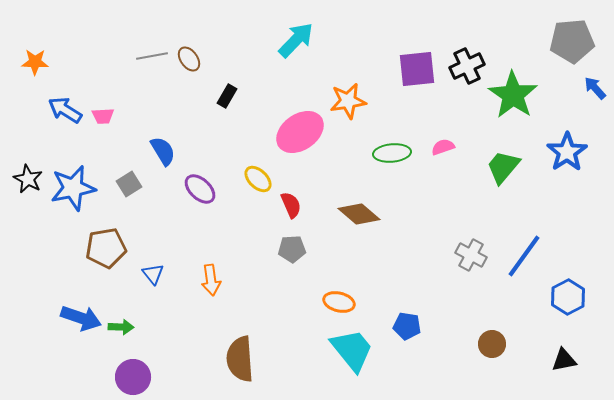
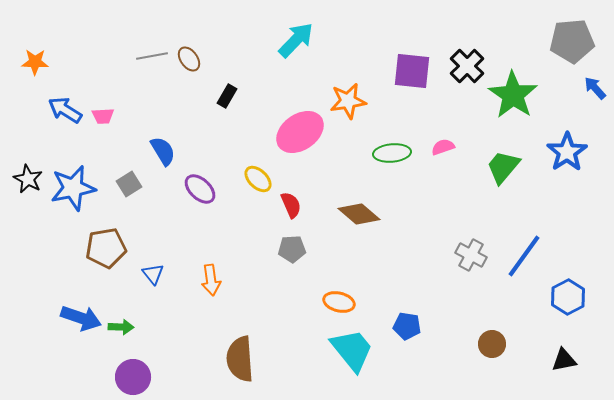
black cross at (467, 66): rotated 20 degrees counterclockwise
purple square at (417, 69): moved 5 px left, 2 px down; rotated 12 degrees clockwise
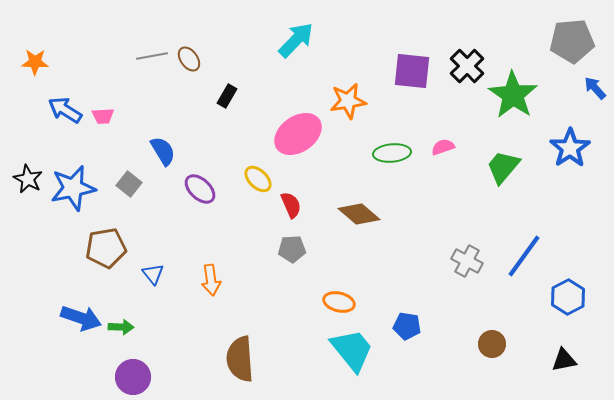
pink ellipse at (300, 132): moved 2 px left, 2 px down
blue star at (567, 152): moved 3 px right, 4 px up
gray square at (129, 184): rotated 20 degrees counterclockwise
gray cross at (471, 255): moved 4 px left, 6 px down
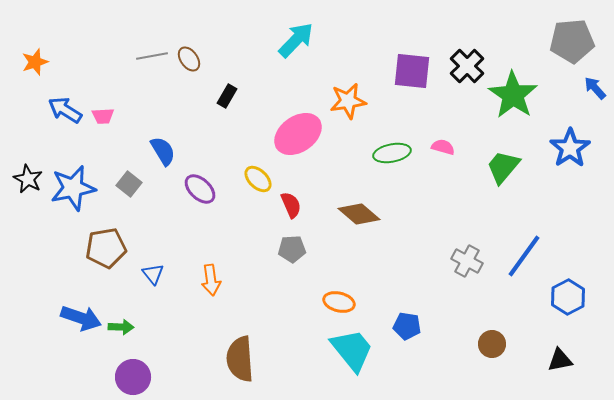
orange star at (35, 62): rotated 20 degrees counterclockwise
pink semicircle at (443, 147): rotated 35 degrees clockwise
green ellipse at (392, 153): rotated 6 degrees counterclockwise
black triangle at (564, 360): moved 4 px left
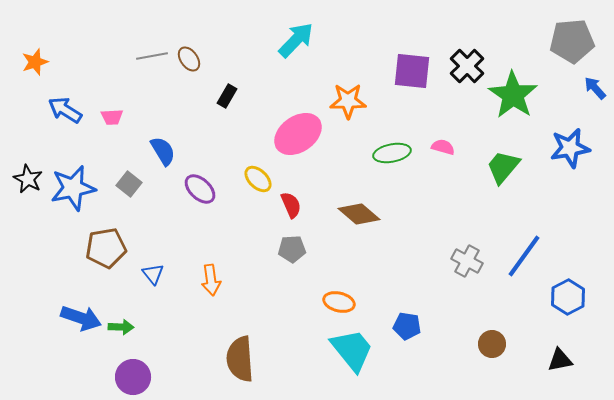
orange star at (348, 101): rotated 9 degrees clockwise
pink trapezoid at (103, 116): moved 9 px right, 1 px down
blue star at (570, 148): rotated 24 degrees clockwise
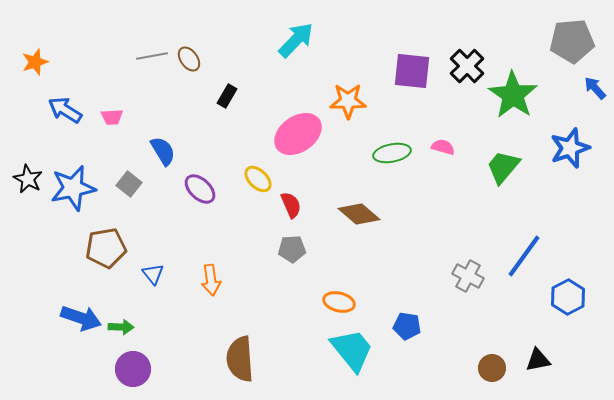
blue star at (570, 148): rotated 9 degrees counterclockwise
gray cross at (467, 261): moved 1 px right, 15 px down
brown circle at (492, 344): moved 24 px down
black triangle at (560, 360): moved 22 px left
purple circle at (133, 377): moved 8 px up
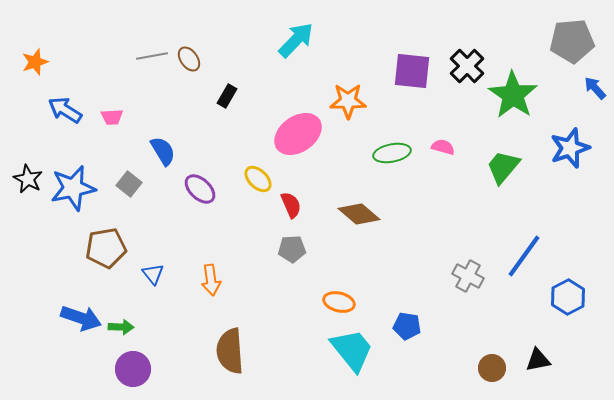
brown semicircle at (240, 359): moved 10 px left, 8 px up
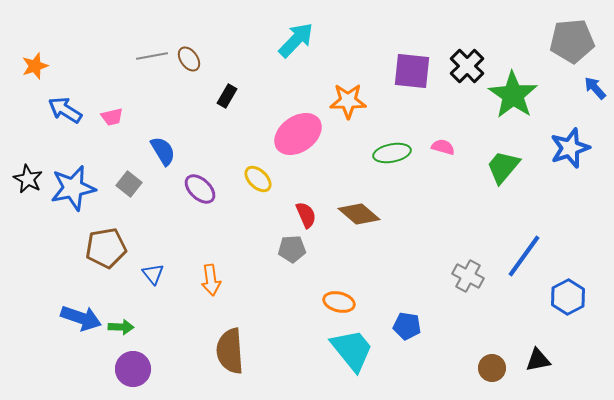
orange star at (35, 62): moved 4 px down
pink trapezoid at (112, 117): rotated 10 degrees counterclockwise
red semicircle at (291, 205): moved 15 px right, 10 px down
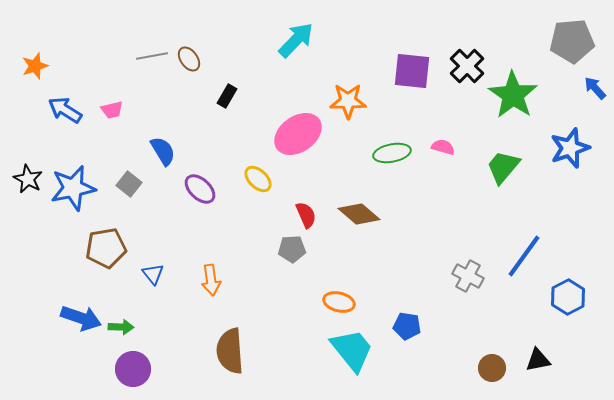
pink trapezoid at (112, 117): moved 7 px up
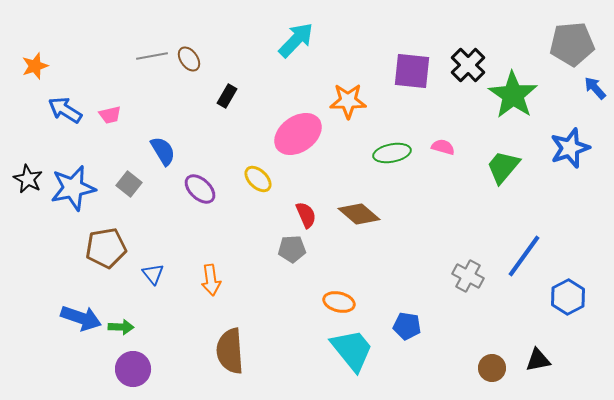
gray pentagon at (572, 41): moved 3 px down
black cross at (467, 66): moved 1 px right, 1 px up
pink trapezoid at (112, 110): moved 2 px left, 5 px down
